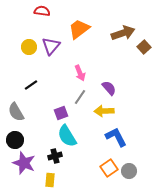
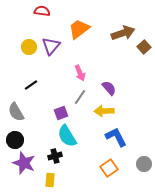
gray circle: moved 15 px right, 7 px up
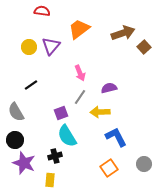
purple semicircle: rotated 63 degrees counterclockwise
yellow arrow: moved 4 px left, 1 px down
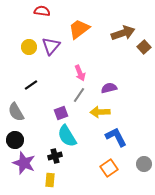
gray line: moved 1 px left, 2 px up
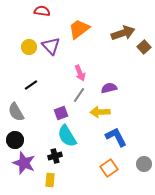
purple triangle: rotated 24 degrees counterclockwise
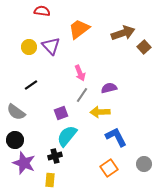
gray line: moved 3 px right
gray semicircle: rotated 24 degrees counterclockwise
cyan semicircle: rotated 70 degrees clockwise
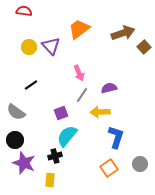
red semicircle: moved 18 px left
pink arrow: moved 1 px left
blue L-shape: rotated 45 degrees clockwise
gray circle: moved 4 px left
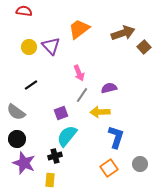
black circle: moved 2 px right, 1 px up
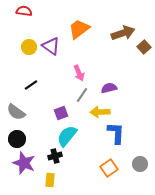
purple triangle: rotated 12 degrees counterclockwise
blue L-shape: moved 4 px up; rotated 15 degrees counterclockwise
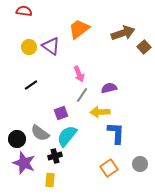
pink arrow: moved 1 px down
gray semicircle: moved 24 px right, 21 px down
